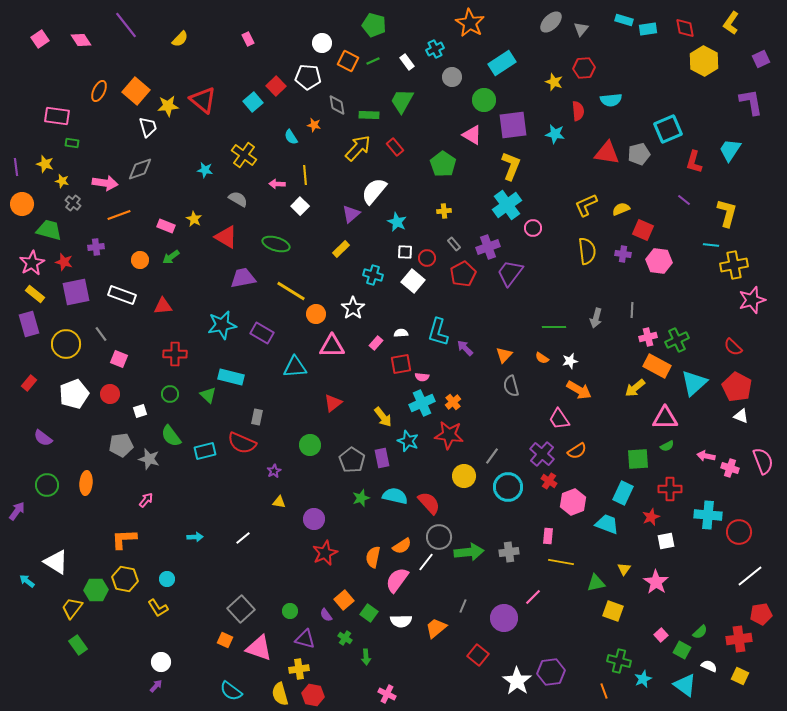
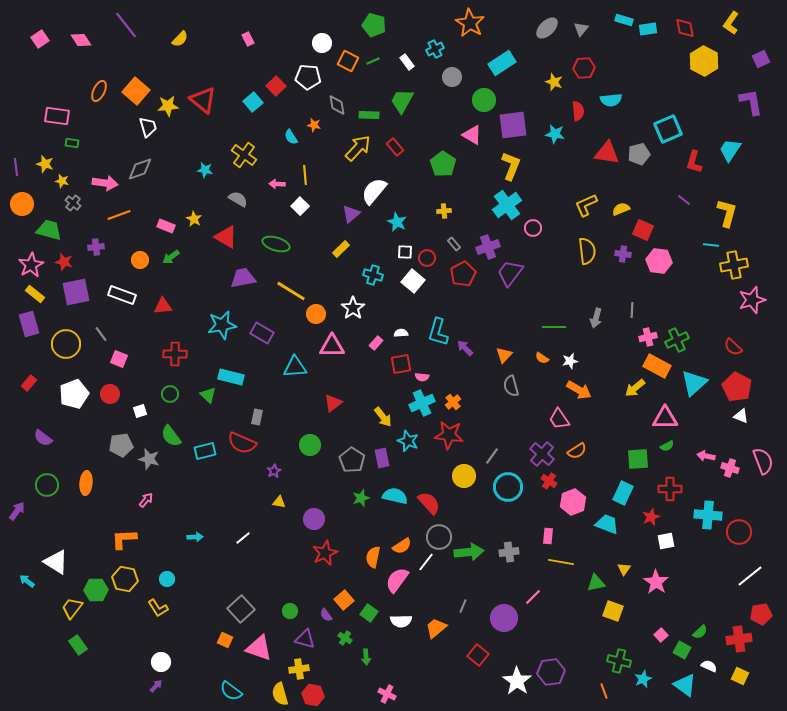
gray ellipse at (551, 22): moved 4 px left, 6 px down
pink star at (32, 263): moved 1 px left, 2 px down
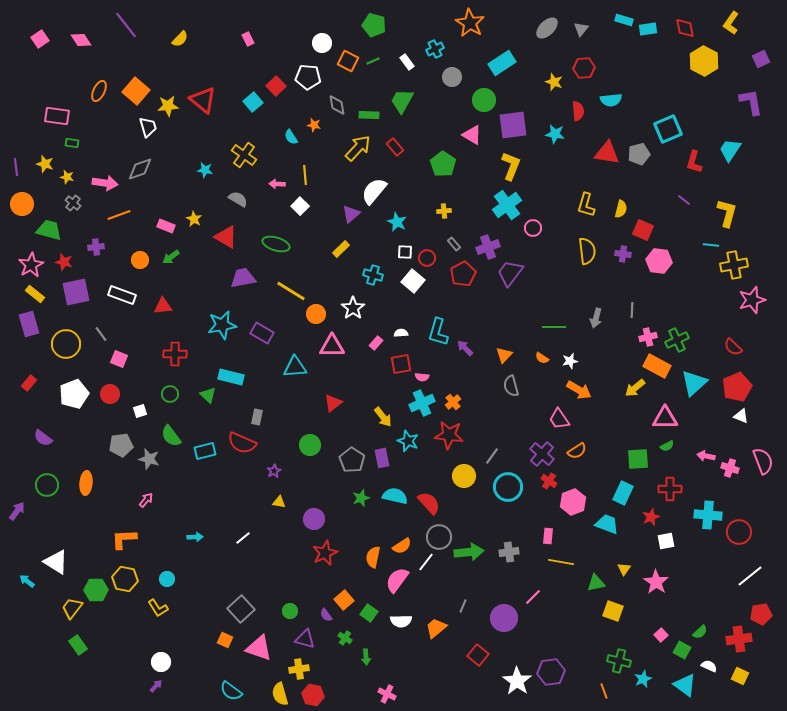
yellow star at (62, 181): moved 5 px right, 4 px up
yellow L-shape at (586, 205): rotated 50 degrees counterclockwise
yellow semicircle at (621, 209): rotated 126 degrees clockwise
red pentagon at (737, 387): rotated 20 degrees clockwise
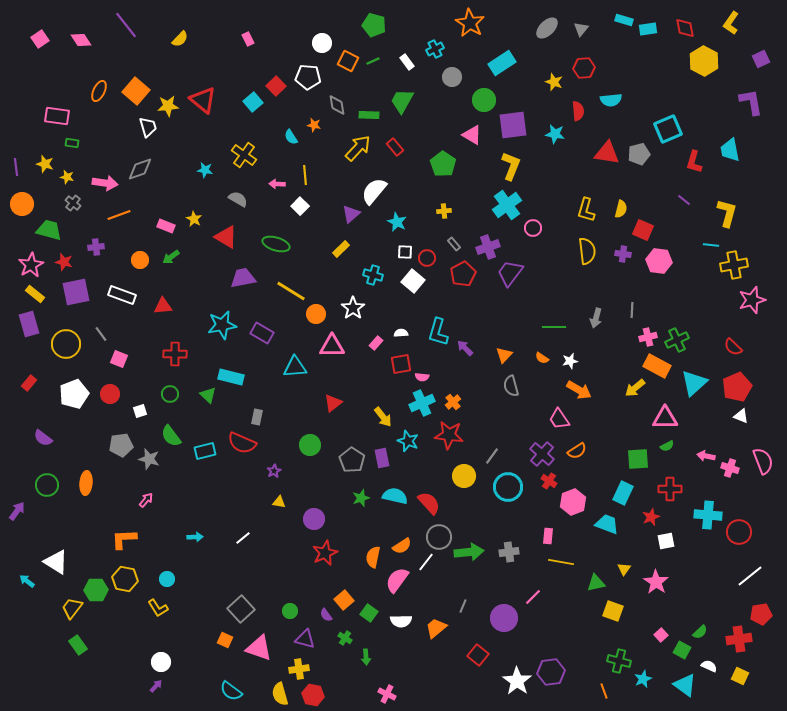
cyan trapezoid at (730, 150): rotated 45 degrees counterclockwise
yellow L-shape at (586, 205): moved 5 px down
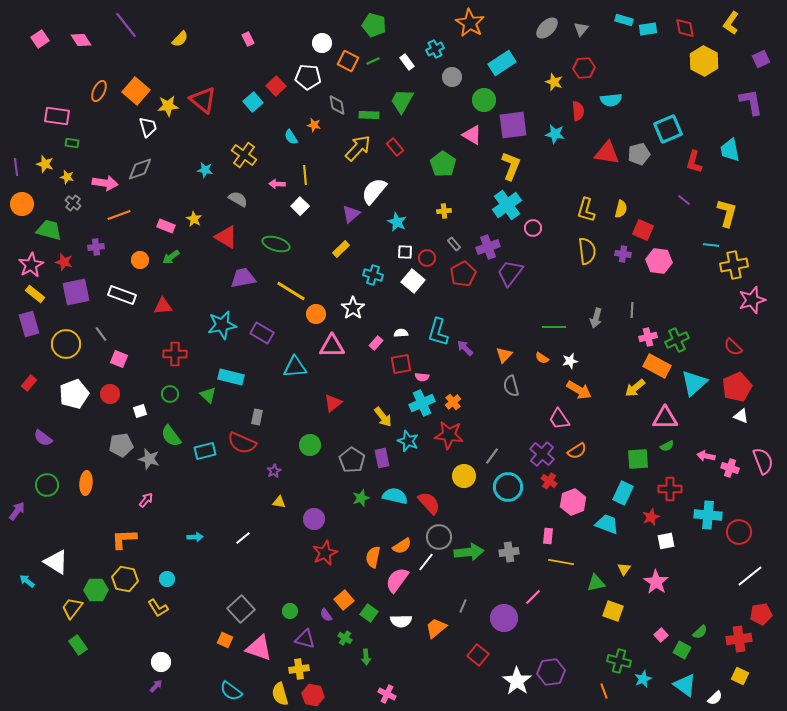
white semicircle at (709, 666): moved 6 px right, 32 px down; rotated 112 degrees clockwise
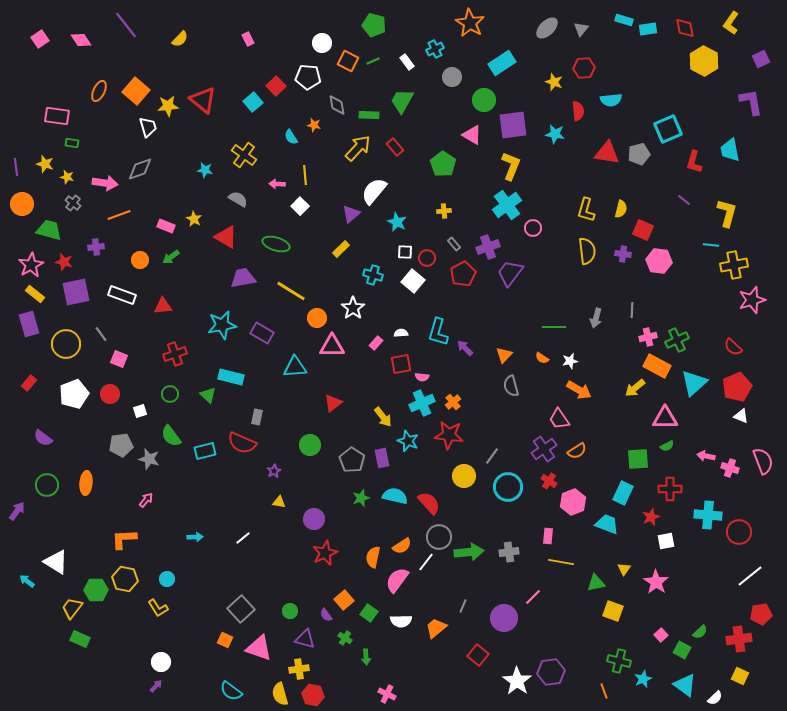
orange circle at (316, 314): moved 1 px right, 4 px down
red cross at (175, 354): rotated 20 degrees counterclockwise
purple cross at (542, 454): moved 2 px right, 5 px up; rotated 15 degrees clockwise
green rectangle at (78, 645): moved 2 px right, 6 px up; rotated 30 degrees counterclockwise
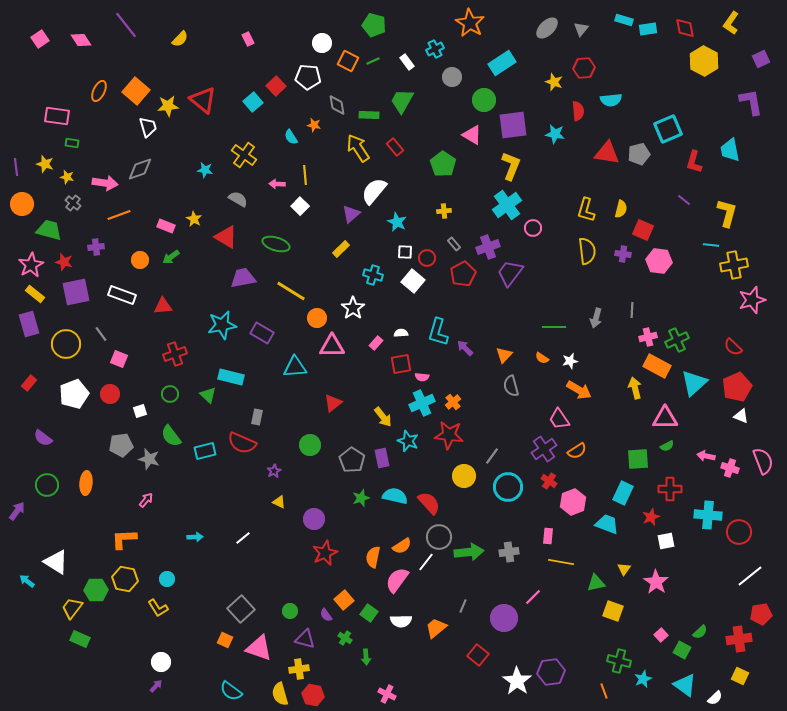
yellow arrow at (358, 148): rotated 76 degrees counterclockwise
yellow arrow at (635, 388): rotated 115 degrees clockwise
yellow triangle at (279, 502): rotated 16 degrees clockwise
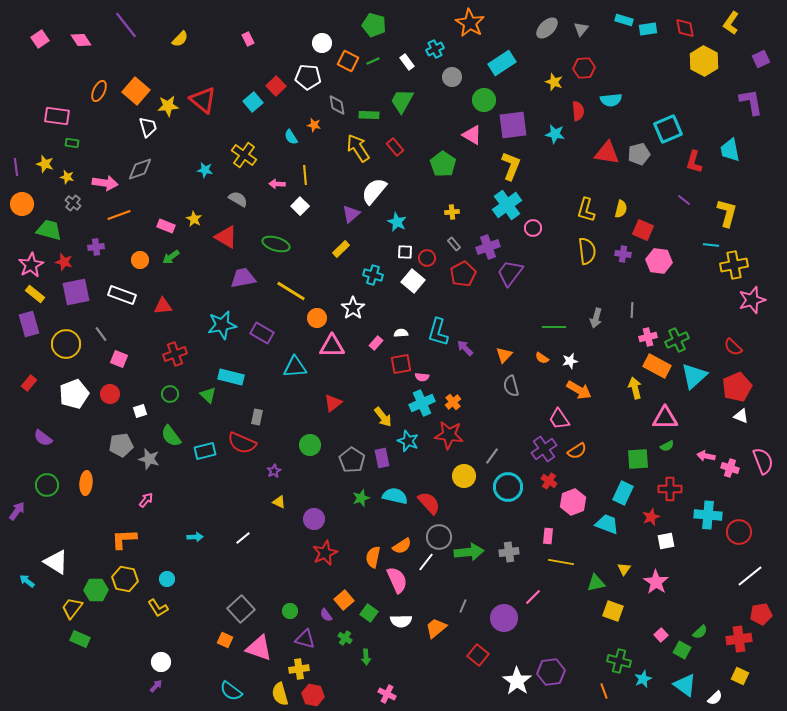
yellow cross at (444, 211): moved 8 px right, 1 px down
cyan triangle at (694, 383): moved 7 px up
pink semicircle at (397, 580): rotated 120 degrees clockwise
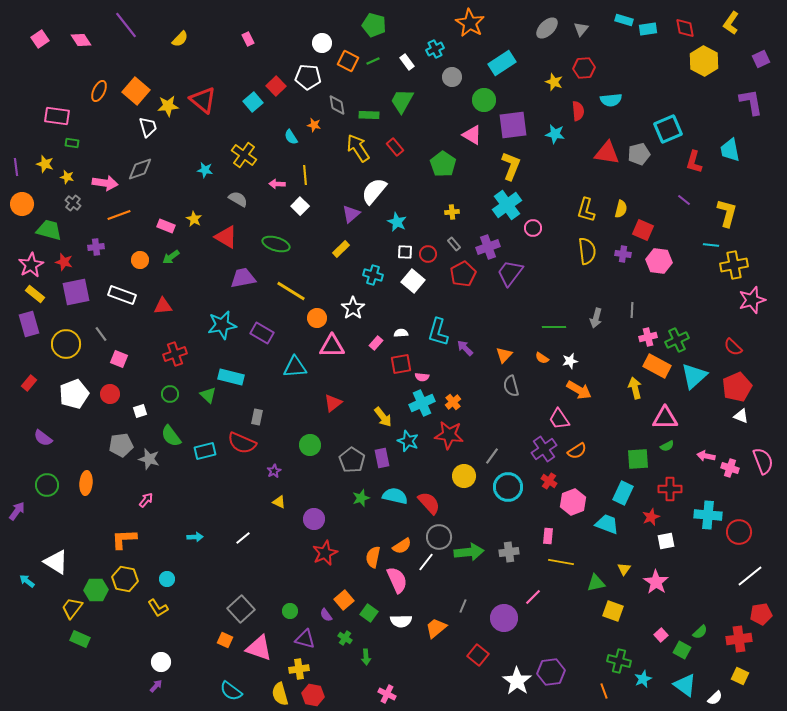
red circle at (427, 258): moved 1 px right, 4 px up
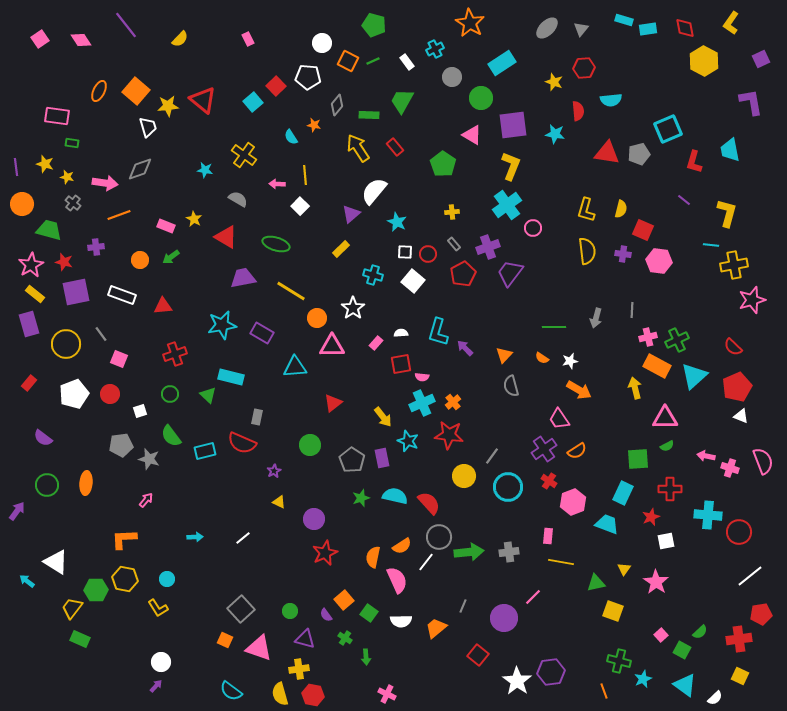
green circle at (484, 100): moved 3 px left, 2 px up
gray diamond at (337, 105): rotated 50 degrees clockwise
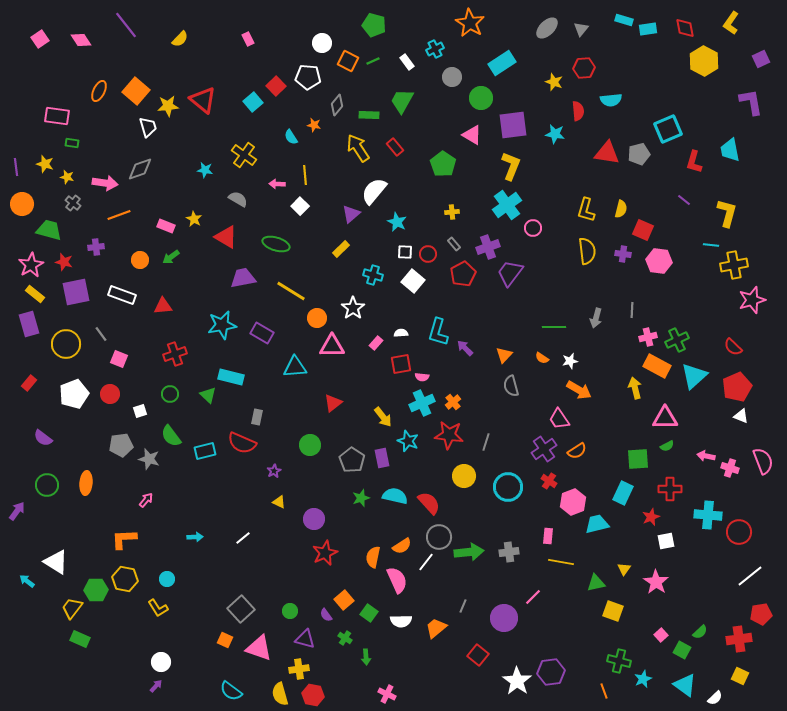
gray line at (492, 456): moved 6 px left, 14 px up; rotated 18 degrees counterclockwise
cyan trapezoid at (607, 524): moved 10 px left; rotated 35 degrees counterclockwise
